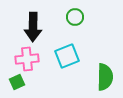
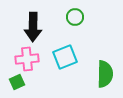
cyan square: moved 2 px left, 1 px down
green semicircle: moved 3 px up
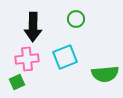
green circle: moved 1 px right, 2 px down
green semicircle: rotated 84 degrees clockwise
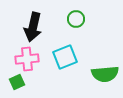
black arrow: rotated 12 degrees clockwise
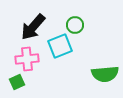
green circle: moved 1 px left, 6 px down
black arrow: rotated 28 degrees clockwise
cyan square: moved 5 px left, 11 px up
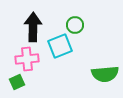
black arrow: rotated 140 degrees clockwise
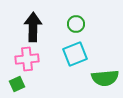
green circle: moved 1 px right, 1 px up
cyan square: moved 15 px right, 8 px down
green semicircle: moved 4 px down
green square: moved 2 px down
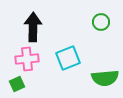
green circle: moved 25 px right, 2 px up
cyan square: moved 7 px left, 4 px down
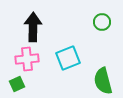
green circle: moved 1 px right
green semicircle: moved 2 px left, 3 px down; rotated 80 degrees clockwise
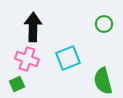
green circle: moved 2 px right, 2 px down
pink cross: rotated 25 degrees clockwise
